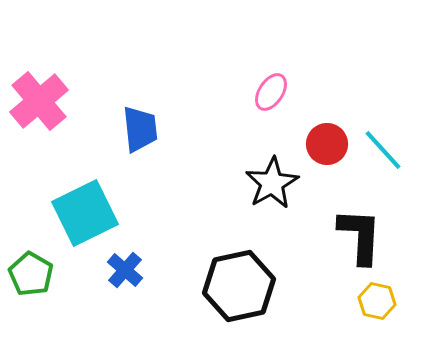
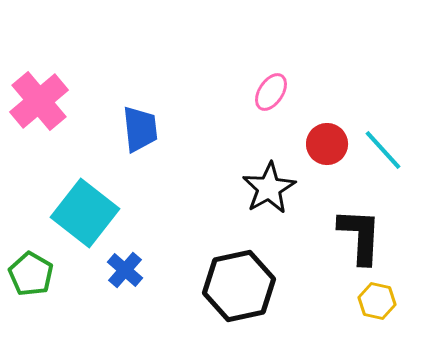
black star: moved 3 px left, 5 px down
cyan square: rotated 26 degrees counterclockwise
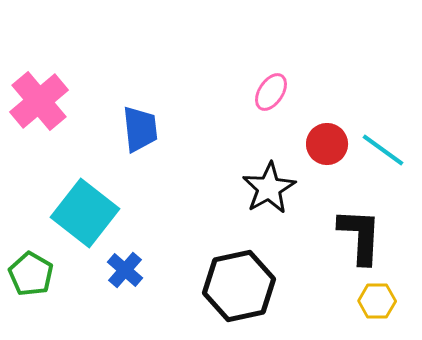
cyan line: rotated 12 degrees counterclockwise
yellow hexagon: rotated 12 degrees counterclockwise
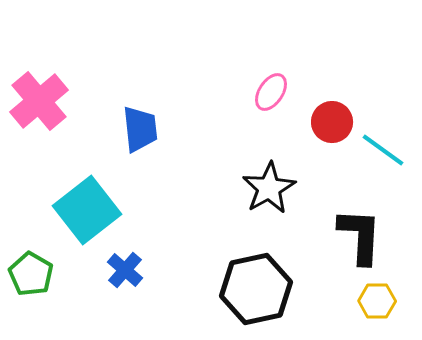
red circle: moved 5 px right, 22 px up
cyan square: moved 2 px right, 3 px up; rotated 14 degrees clockwise
black hexagon: moved 17 px right, 3 px down
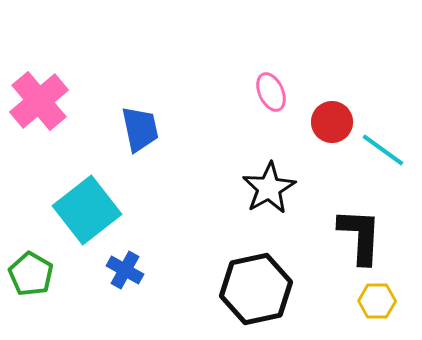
pink ellipse: rotated 57 degrees counterclockwise
blue trapezoid: rotated 6 degrees counterclockwise
blue cross: rotated 12 degrees counterclockwise
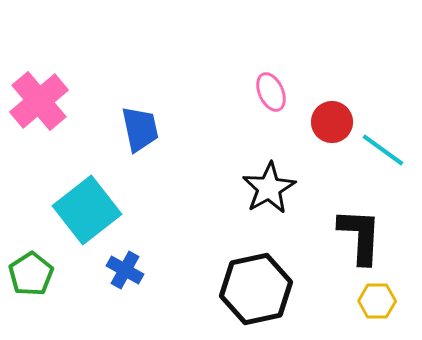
green pentagon: rotated 9 degrees clockwise
